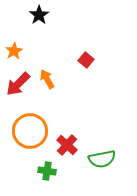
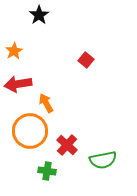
orange arrow: moved 1 px left, 24 px down
red arrow: rotated 36 degrees clockwise
green semicircle: moved 1 px right, 1 px down
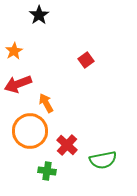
red square: rotated 14 degrees clockwise
red arrow: rotated 12 degrees counterclockwise
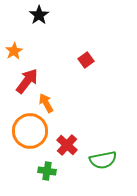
red arrow: moved 9 px right, 3 px up; rotated 148 degrees clockwise
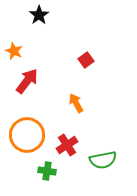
orange star: rotated 18 degrees counterclockwise
orange arrow: moved 30 px right
orange circle: moved 3 px left, 4 px down
red cross: rotated 15 degrees clockwise
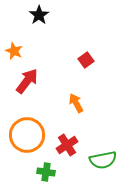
green cross: moved 1 px left, 1 px down
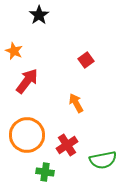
green cross: moved 1 px left
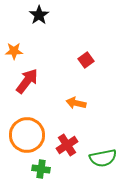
orange star: rotated 24 degrees counterclockwise
orange arrow: rotated 48 degrees counterclockwise
green semicircle: moved 2 px up
green cross: moved 4 px left, 3 px up
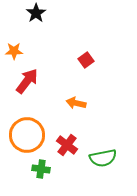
black star: moved 3 px left, 2 px up
red cross: rotated 20 degrees counterclockwise
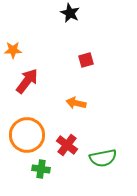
black star: moved 34 px right; rotated 12 degrees counterclockwise
orange star: moved 1 px left, 1 px up
red square: rotated 21 degrees clockwise
